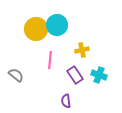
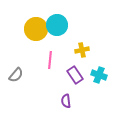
gray semicircle: rotated 91 degrees clockwise
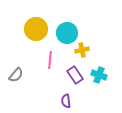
cyan circle: moved 10 px right, 8 px down
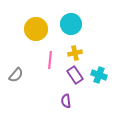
cyan circle: moved 4 px right, 9 px up
yellow cross: moved 7 px left, 3 px down
